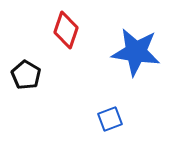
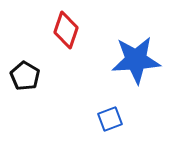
blue star: moved 8 px down; rotated 12 degrees counterclockwise
black pentagon: moved 1 px left, 1 px down
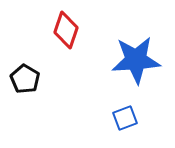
black pentagon: moved 3 px down
blue square: moved 15 px right, 1 px up
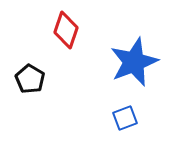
blue star: moved 2 px left, 2 px down; rotated 18 degrees counterclockwise
black pentagon: moved 5 px right
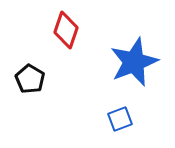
blue square: moved 5 px left, 1 px down
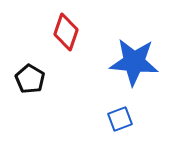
red diamond: moved 2 px down
blue star: rotated 27 degrees clockwise
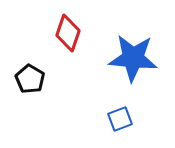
red diamond: moved 2 px right, 1 px down
blue star: moved 1 px left, 4 px up
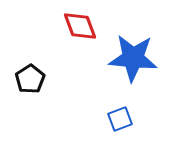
red diamond: moved 12 px right, 7 px up; rotated 39 degrees counterclockwise
black pentagon: rotated 8 degrees clockwise
